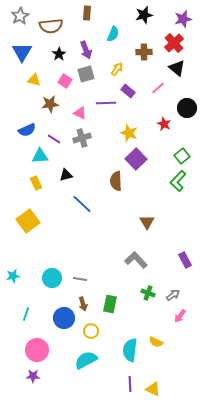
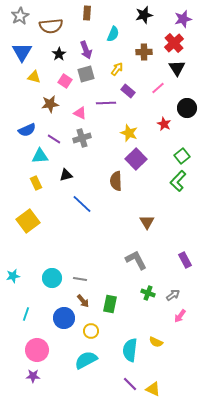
black triangle at (177, 68): rotated 18 degrees clockwise
yellow triangle at (34, 80): moved 3 px up
gray L-shape at (136, 260): rotated 15 degrees clockwise
brown arrow at (83, 304): moved 3 px up; rotated 24 degrees counterclockwise
purple line at (130, 384): rotated 42 degrees counterclockwise
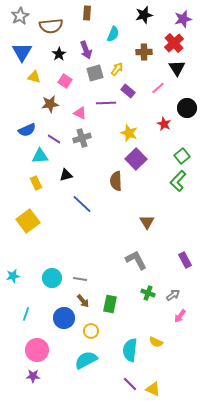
gray square at (86, 74): moved 9 px right, 1 px up
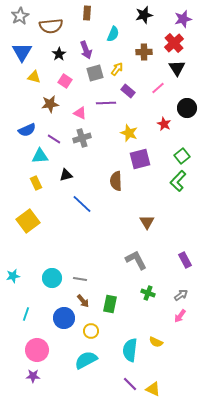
purple square at (136, 159): moved 4 px right; rotated 30 degrees clockwise
gray arrow at (173, 295): moved 8 px right
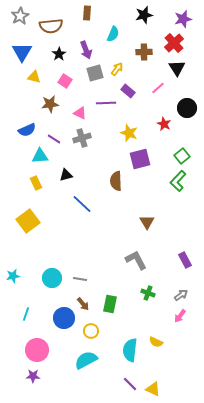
brown arrow at (83, 301): moved 3 px down
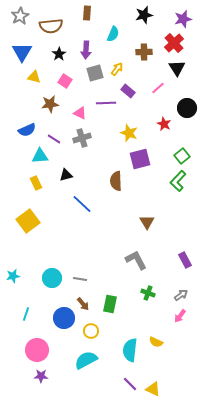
purple arrow at (86, 50): rotated 24 degrees clockwise
purple star at (33, 376): moved 8 px right
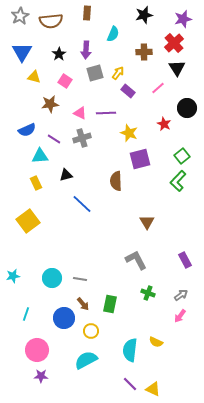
brown semicircle at (51, 26): moved 5 px up
yellow arrow at (117, 69): moved 1 px right, 4 px down
purple line at (106, 103): moved 10 px down
